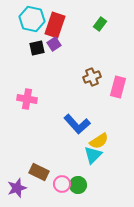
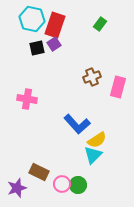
yellow semicircle: moved 2 px left, 1 px up
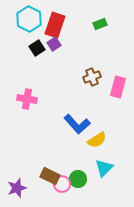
cyan hexagon: moved 3 px left; rotated 15 degrees clockwise
green rectangle: rotated 32 degrees clockwise
black square: rotated 21 degrees counterclockwise
cyan triangle: moved 11 px right, 13 px down
brown rectangle: moved 11 px right, 4 px down
green circle: moved 6 px up
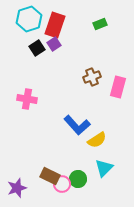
cyan hexagon: rotated 15 degrees clockwise
blue L-shape: moved 1 px down
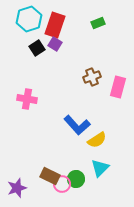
green rectangle: moved 2 px left, 1 px up
purple square: moved 1 px right; rotated 24 degrees counterclockwise
cyan triangle: moved 4 px left
green circle: moved 2 px left
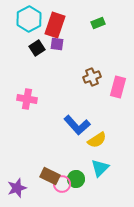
cyan hexagon: rotated 10 degrees counterclockwise
purple square: moved 2 px right; rotated 24 degrees counterclockwise
